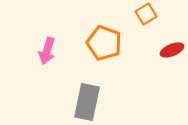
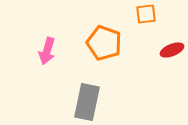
orange square: rotated 25 degrees clockwise
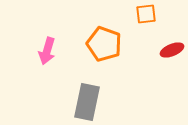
orange pentagon: moved 1 px down
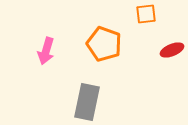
pink arrow: moved 1 px left
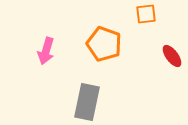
red ellipse: moved 6 px down; rotated 75 degrees clockwise
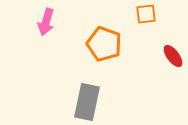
pink arrow: moved 29 px up
red ellipse: moved 1 px right
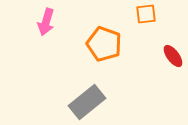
gray rectangle: rotated 39 degrees clockwise
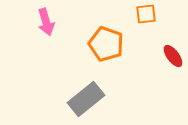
pink arrow: rotated 32 degrees counterclockwise
orange pentagon: moved 2 px right
gray rectangle: moved 1 px left, 3 px up
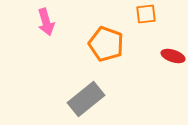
red ellipse: rotated 35 degrees counterclockwise
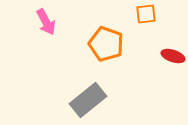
pink arrow: rotated 12 degrees counterclockwise
gray rectangle: moved 2 px right, 1 px down
